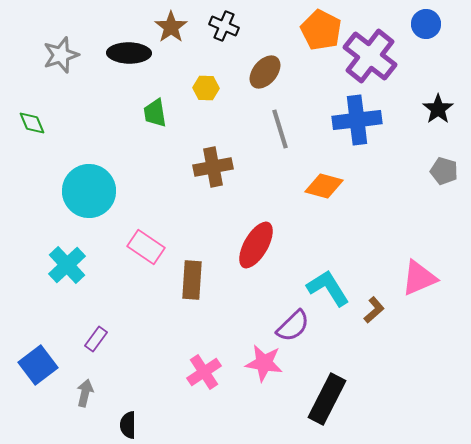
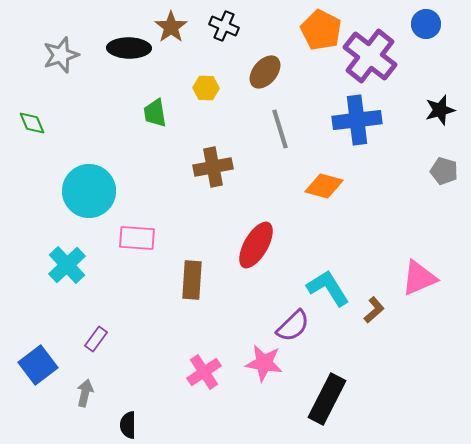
black ellipse: moved 5 px up
black star: moved 2 px right, 1 px down; rotated 20 degrees clockwise
pink rectangle: moved 9 px left, 9 px up; rotated 30 degrees counterclockwise
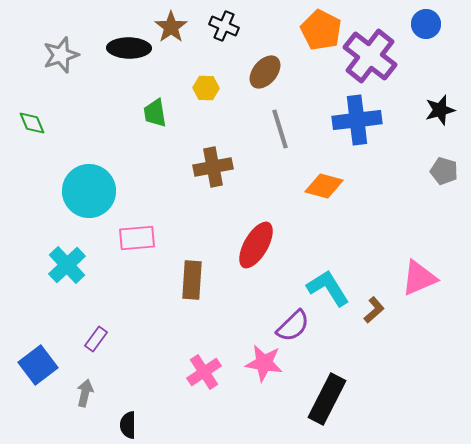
pink rectangle: rotated 9 degrees counterclockwise
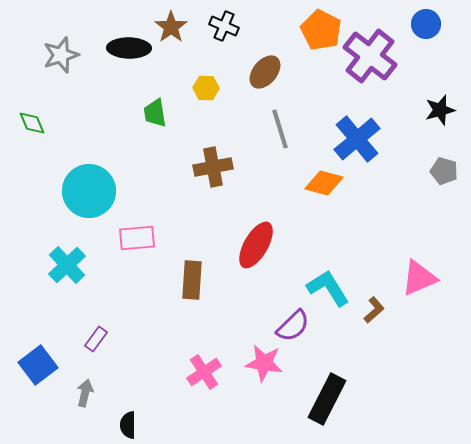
blue cross: moved 19 px down; rotated 33 degrees counterclockwise
orange diamond: moved 3 px up
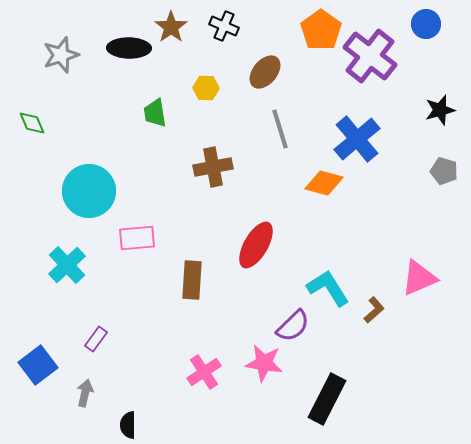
orange pentagon: rotated 9 degrees clockwise
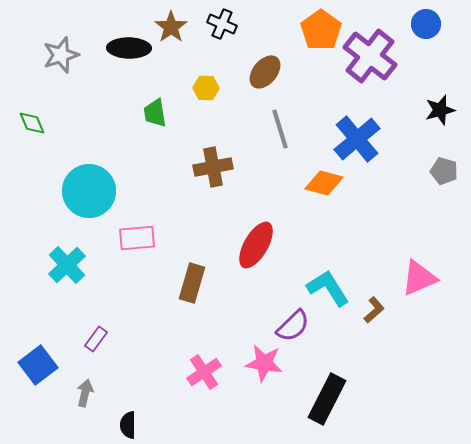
black cross: moved 2 px left, 2 px up
brown rectangle: moved 3 px down; rotated 12 degrees clockwise
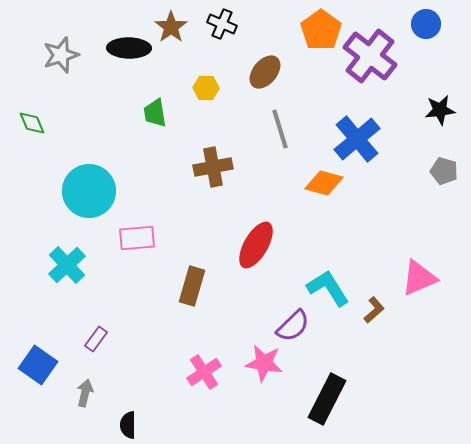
black star: rotated 8 degrees clockwise
brown rectangle: moved 3 px down
blue square: rotated 18 degrees counterclockwise
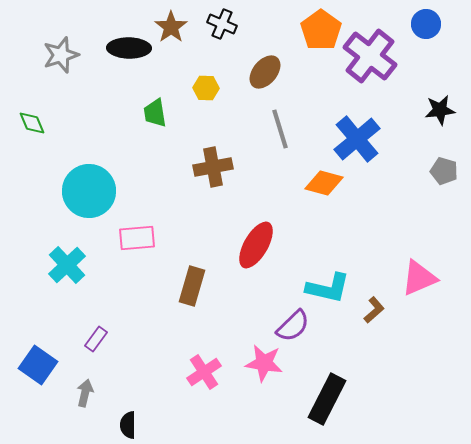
cyan L-shape: rotated 135 degrees clockwise
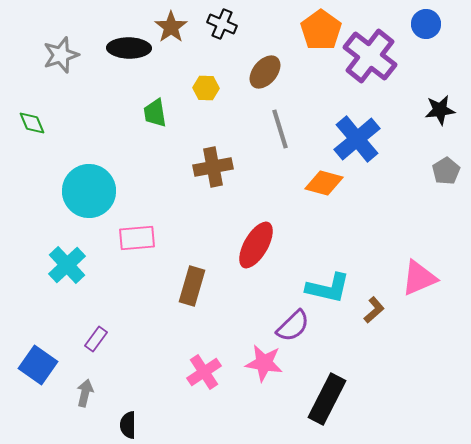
gray pentagon: moved 2 px right; rotated 24 degrees clockwise
